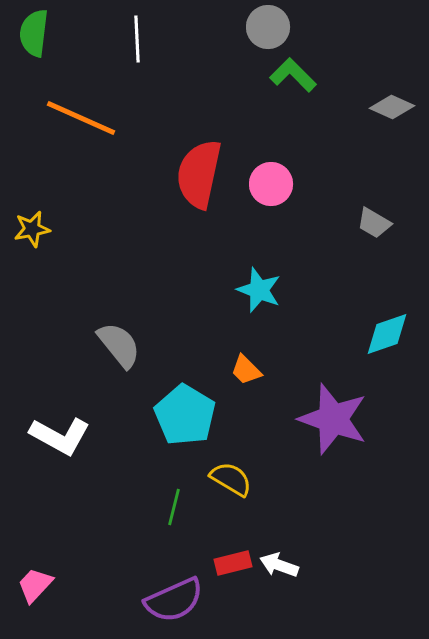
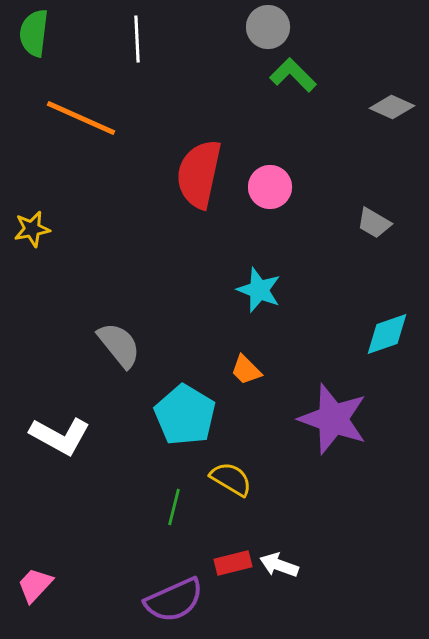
pink circle: moved 1 px left, 3 px down
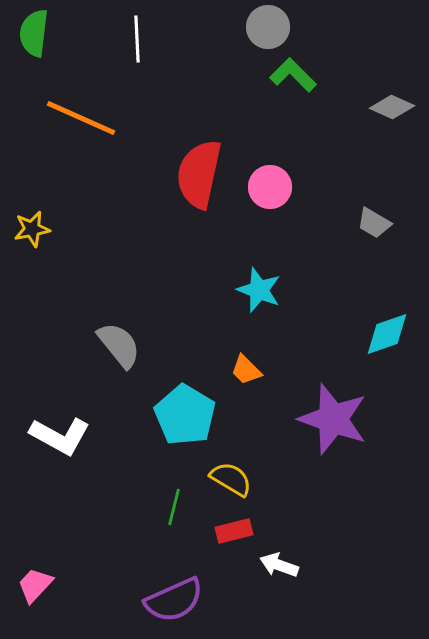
red rectangle: moved 1 px right, 32 px up
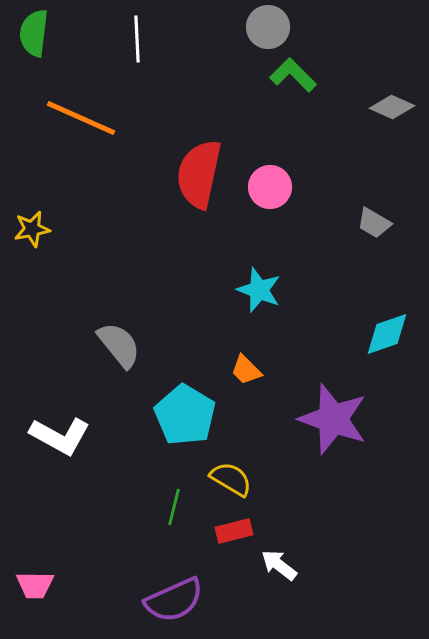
white arrow: rotated 18 degrees clockwise
pink trapezoid: rotated 132 degrees counterclockwise
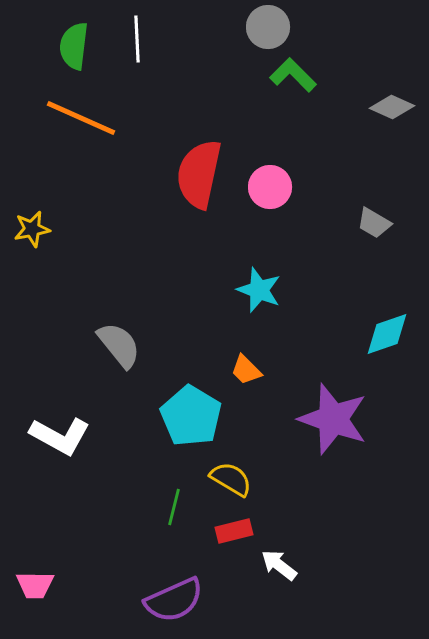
green semicircle: moved 40 px right, 13 px down
cyan pentagon: moved 6 px right, 1 px down
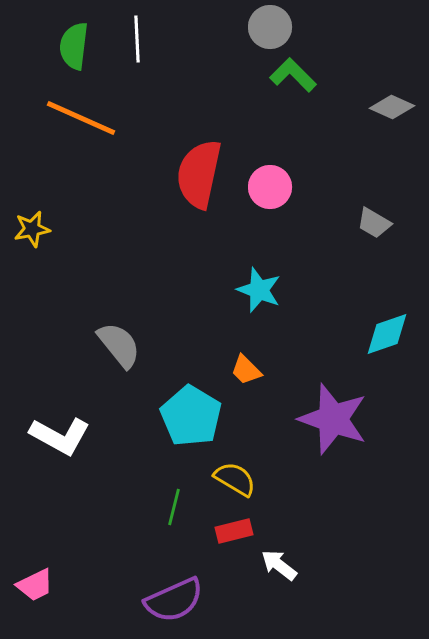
gray circle: moved 2 px right
yellow semicircle: moved 4 px right
pink trapezoid: rotated 27 degrees counterclockwise
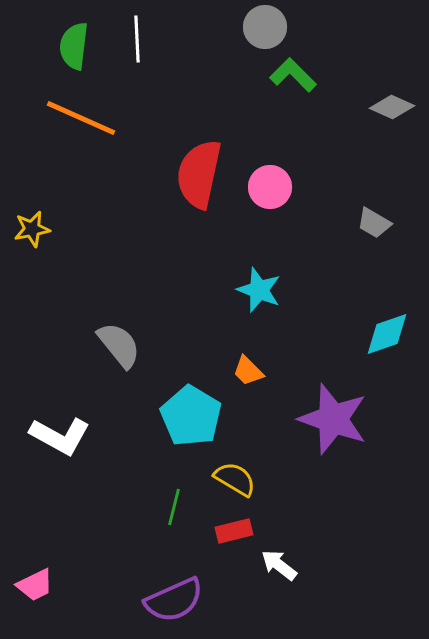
gray circle: moved 5 px left
orange trapezoid: moved 2 px right, 1 px down
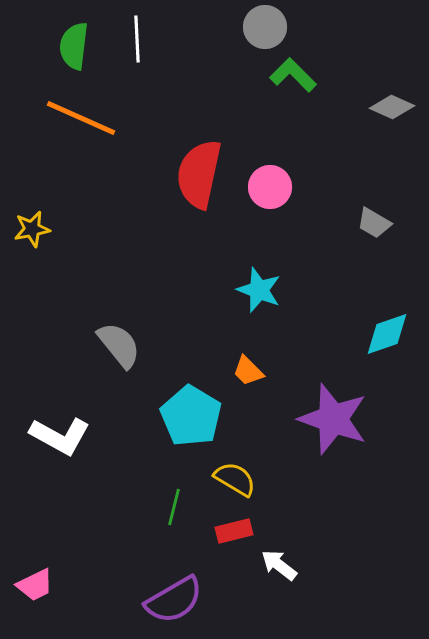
purple semicircle: rotated 6 degrees counterclockwise
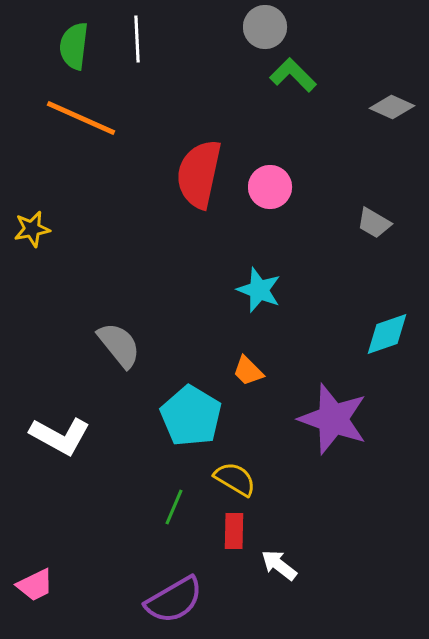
green line: rotated 9 degrees clockwise
red rectangle: rotated 75 degrees counterclockwise
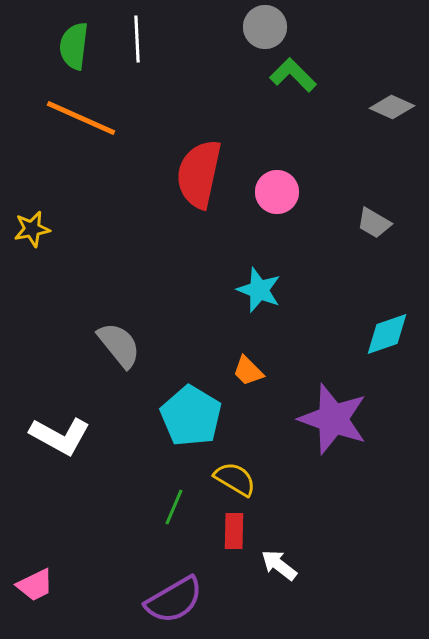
pink circle: moved 7 px right, 5 px down
